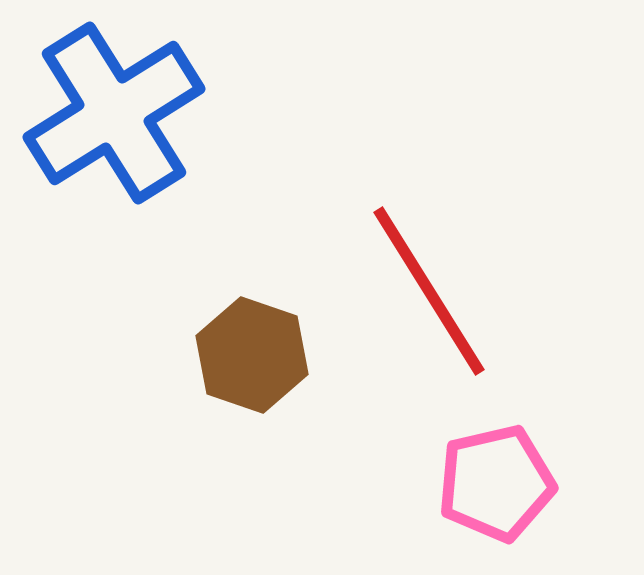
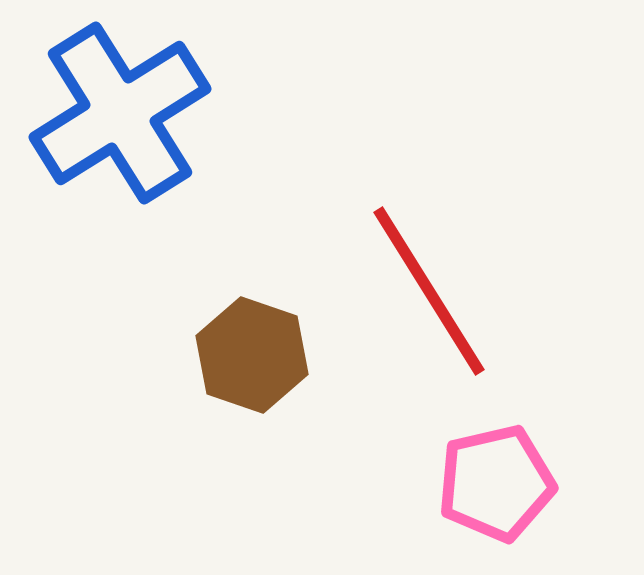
blue cross: moved 6 px right
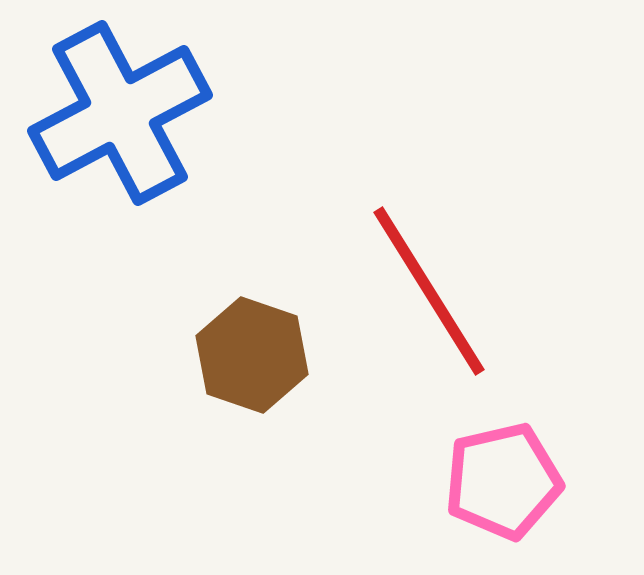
blue cross: rotated 4 degrees clockwise
pink pentagon: moved 7 px right, 2 px up
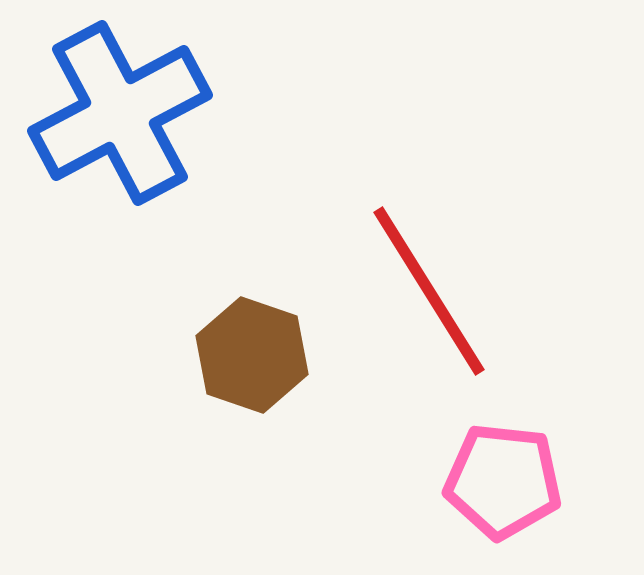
pink pentagon: rotated 19 degrees clockwise
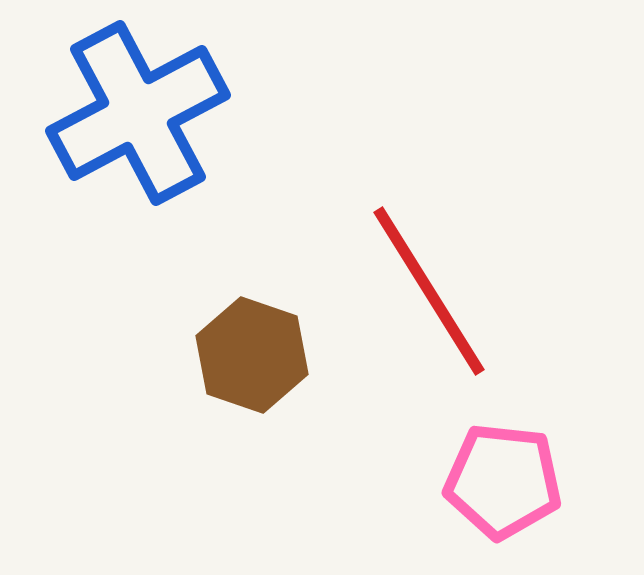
blue cross: moved 18 px right
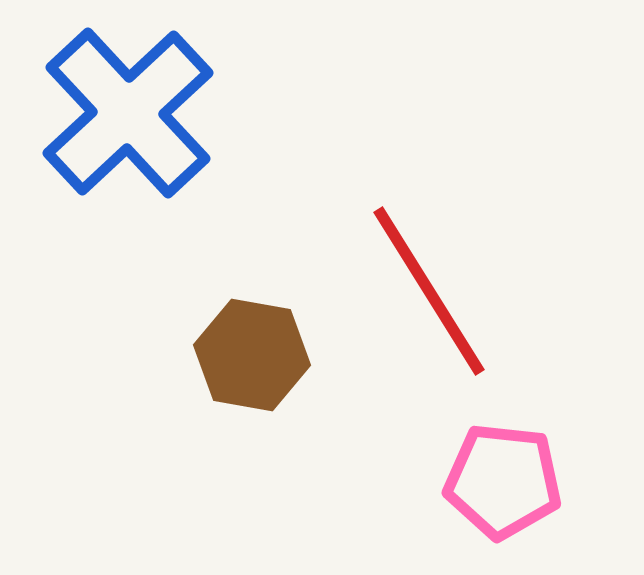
blue cross: moved 10 px left; rotated 15 degrees counterclockwise
brown hexagon: rotated 9 degrees counterclockwise
